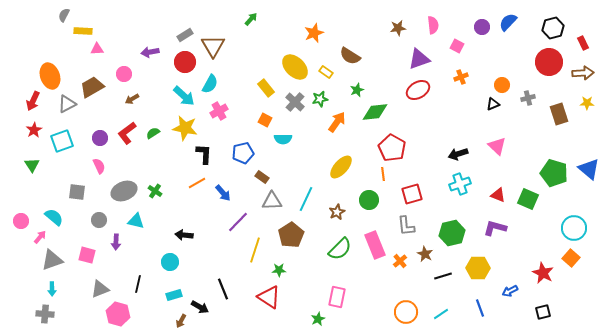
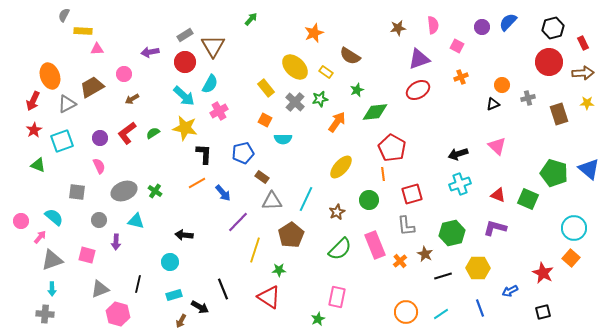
green triangle at (32, 165): moved 6 px right; rotated 35 degrees counterclockwise
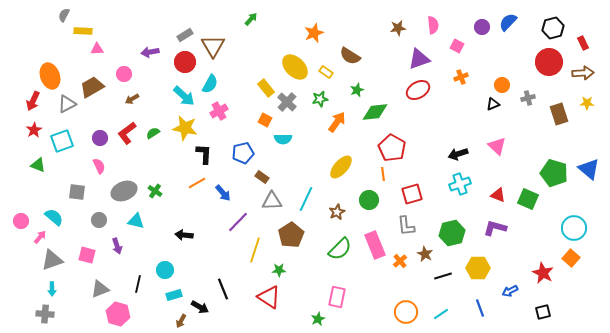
gray cross at (295, 102): moved 8 px left
purple arrow at (116, 242): moved 1 px right, 4 px down; rotated 21 degrees counterclockwise
cyan circle at (170, 262): moved 5 px left, 8 px down
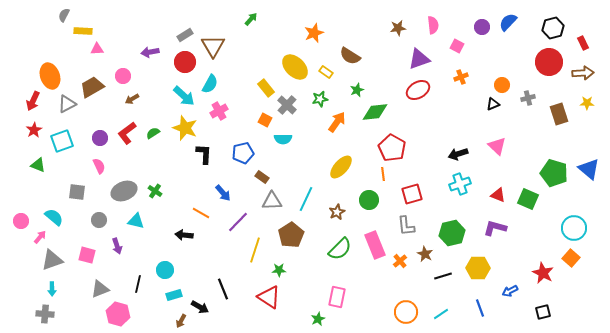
pink circle at (124, 74): moved 1 px left, 2 px down
gray cross at (287, 102): moved 3 px down
yellow star at (185, 128): rotated 10 degrees clockwise
orange line at (197, 183): moved 4 px right, 30 px down; rotated 60 degrees clockwise
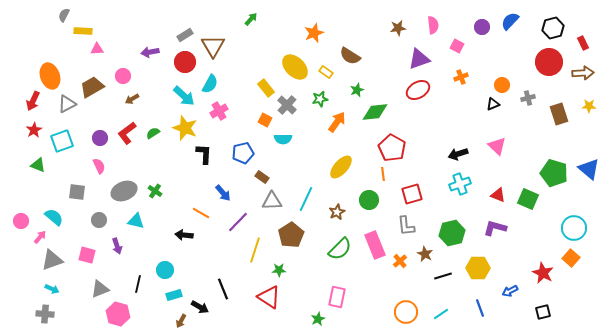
blue semicircle at (508, 22): moved 2 px right, 1 px up
yellow star at (587, 103): moved 2 px right, 3 px down
cyan arrow at (52, 289): rotated 64 degrees counterclockwise
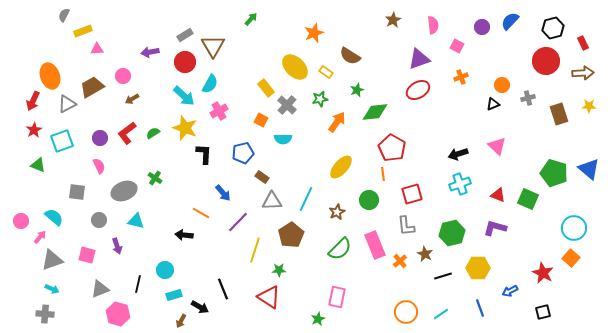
brown star at (398, 28): moved 5 px left, 8 px up; rotated 21 degrees counterclockwise
yellow rectangle at (83, 31): rotated 24 degrees counterclockwise
red circle at (549, 62): moved 3 px left, 1 px up
orange square at (265, 120): moved 4 px left
green cross at (155, 191): moved 13 px up
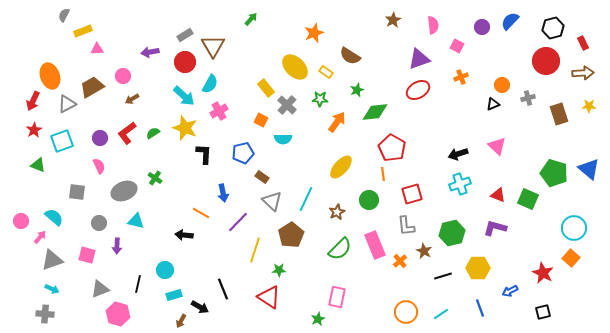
green star at (320, 99): rotated 14 degrees clockwise
blue arrow at (223, 193): rotated 30 degrees clockwise
gray triangle at (272, 201): rotated 45 degrees clockwise
gray circle at (99, 220): moved 3 px down
purple arrow at (117, 246): rotated 21 degrees clockwise
brown star at (425, 254): moved 1 px left, 3 px up
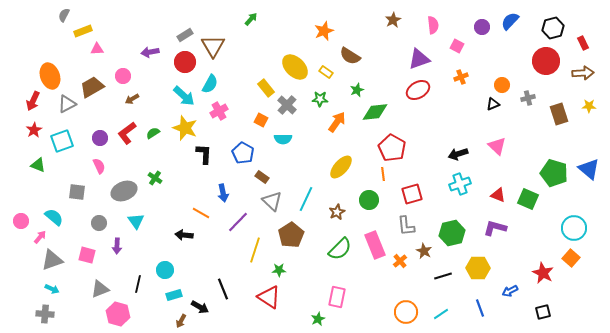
orange star at (314, 33): moved 10 px right, 2 px up
blue pentagon at (243, 153): rotated 30 degrees counterclockwise
cyan triangle at (136, 221): rotated 42 degrees clockwise
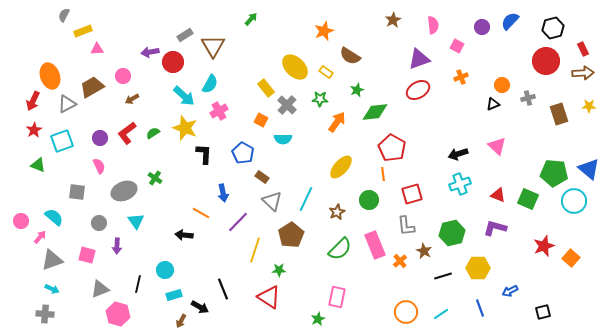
red rectangle at (583, 43): moved 6 px down
red circle at (185, 62): moved 12 px left
green pentagon at (554, 173): rotated 12 degrees counterclockwise
cyan circle at (574, 228): moved 27 px up
red star at (543, 273): moved 1 px right, 27 px up; rotated 25 degrees clockwise
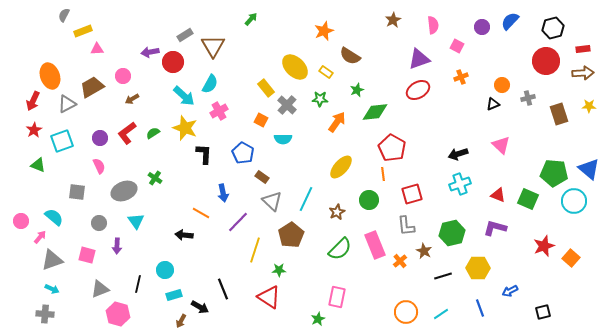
red rectangle at (583, 49): rotated 72 degrees counterclockwise
pink triangle at (497, 146): moved 4 px right, 1 px up
